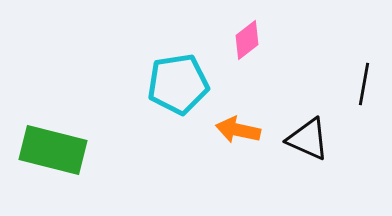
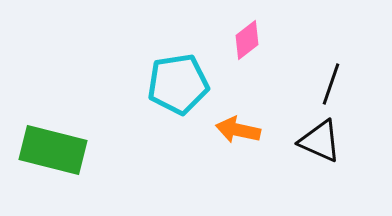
black line: moved 33 px left; rotated 9 degrees clockwise
black triangle: moved 12 px right, 2 px down
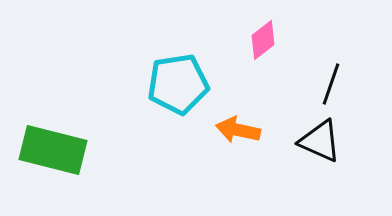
pink diamond: moved 16 px right
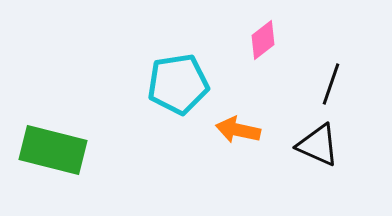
black triangle: moved 2 px left, 4 px down
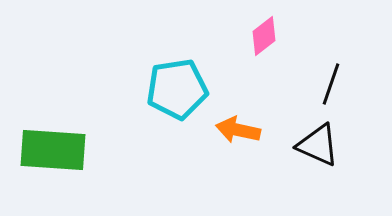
pink diamond: moved 1 px right, 4 px up
cyan pentagon: moved 1 px left, 5 px down
green rectangle: rotated 10 degrees counterclockwise
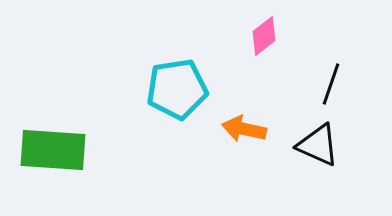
orange arrow: moved 6 px right, 1 px up
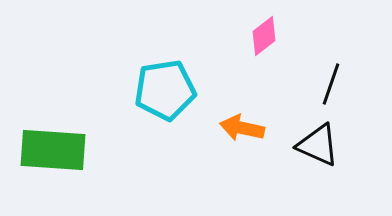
cyan pentagon: moved 12 px left, 1 px down
orange arrow: moved 2 px left, 1 px up
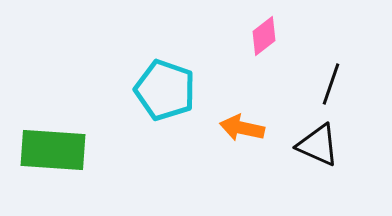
cyan pentagon: rotated 28 degrees clockwise
